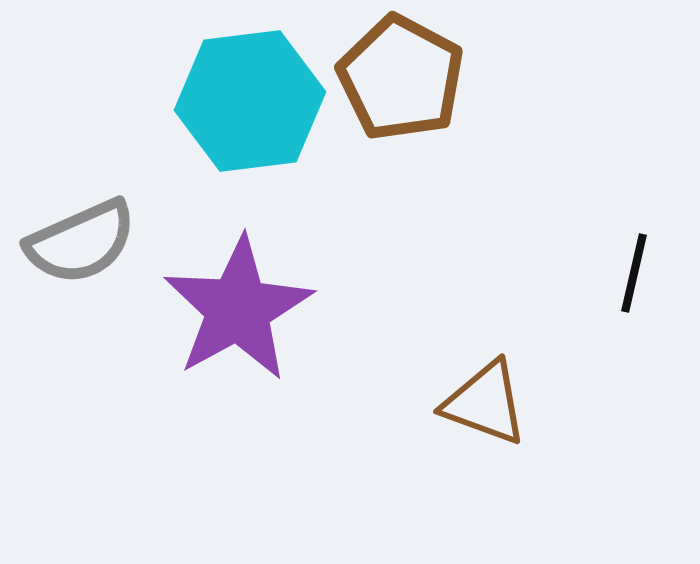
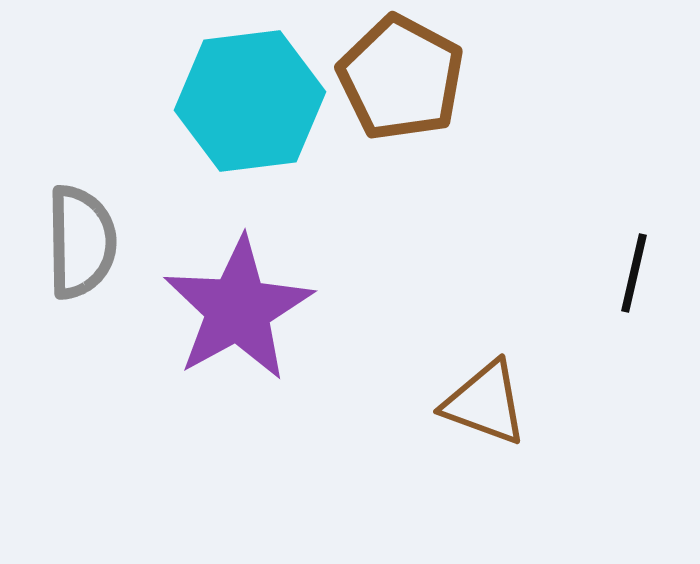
gray semicircle: rotated 67 degrees counterclockwise
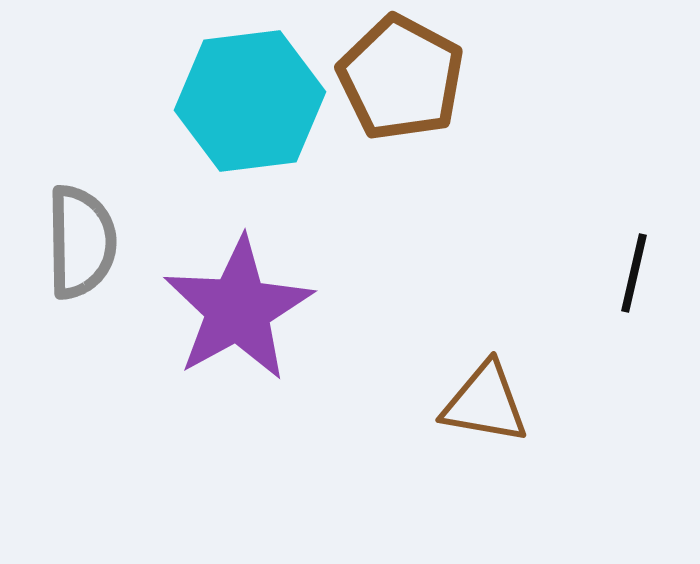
brown triangle: rotated 10 degrees counterclockwise
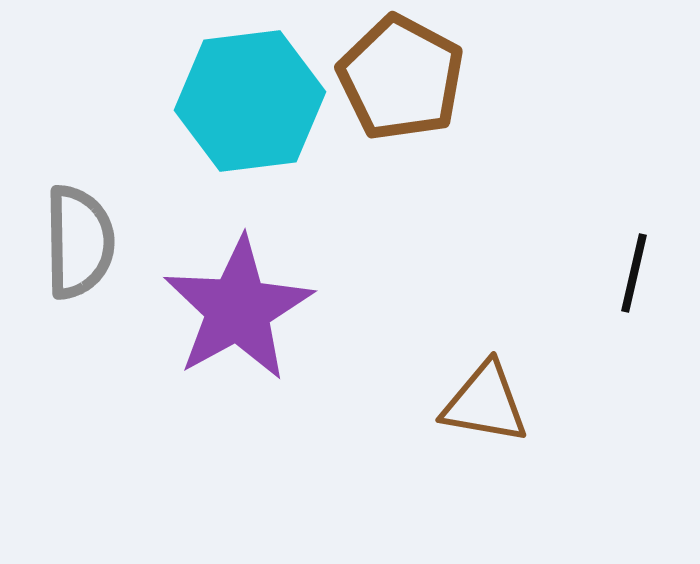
gray semicircle: moved 2 px left
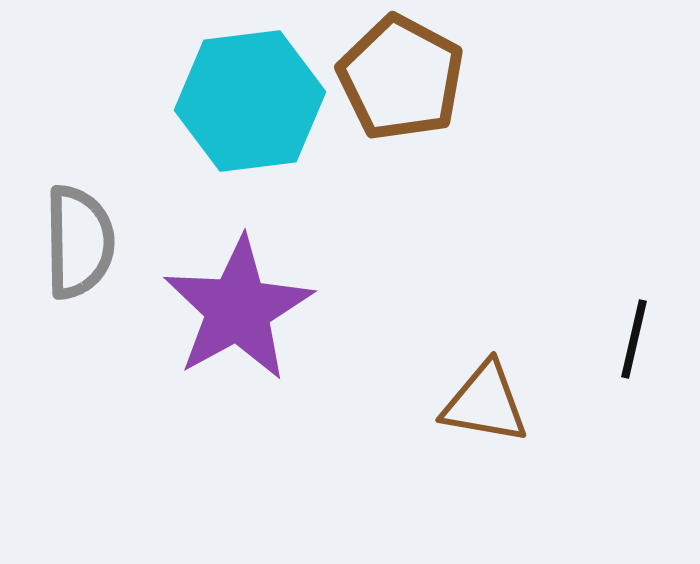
black line: moved 66 px down
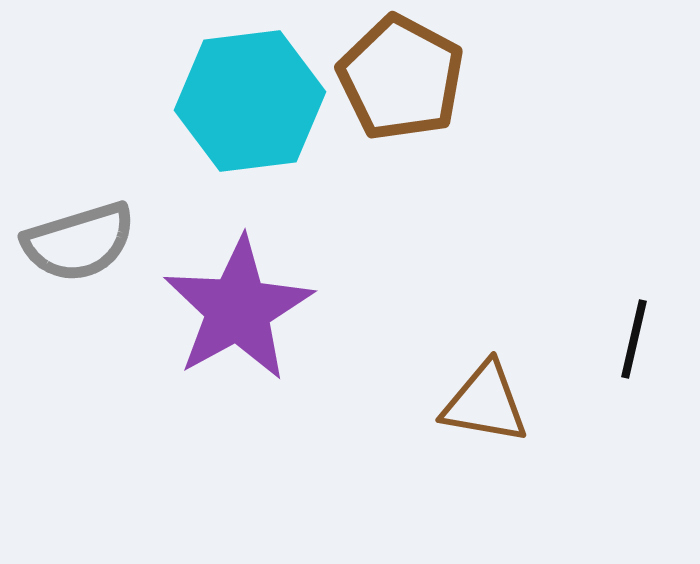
gray semicircle: rotated 74 degrees clockwise
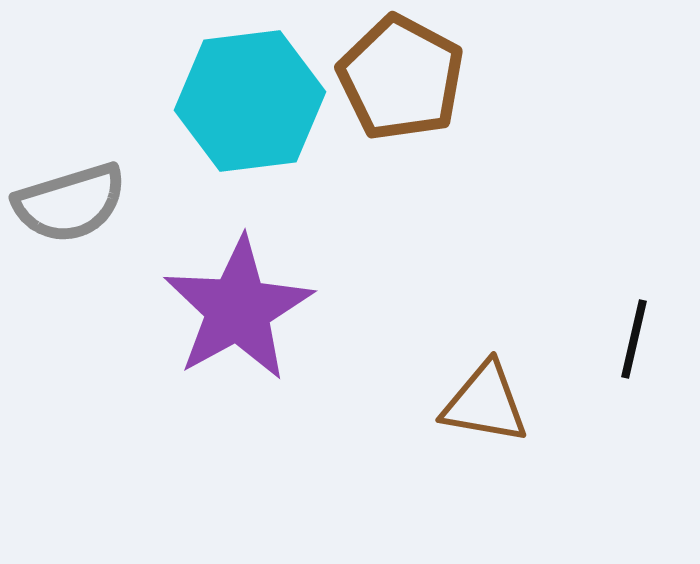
gray semicircle: moved 9 px left, 39 px up
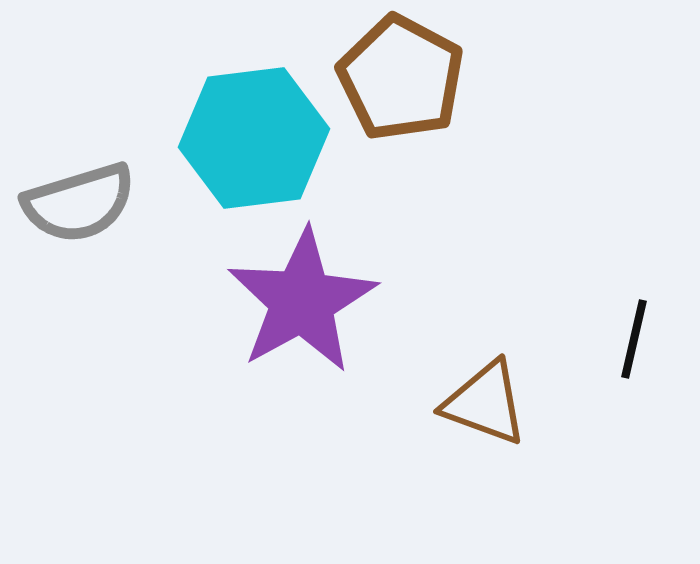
cyan hexagon: moved 4 px right, 37 px down
gray semicircle: moved 9 px right
purple star: moved 64 px right, 8 px up
brown triangle: rotated 10 degrees clockwise
